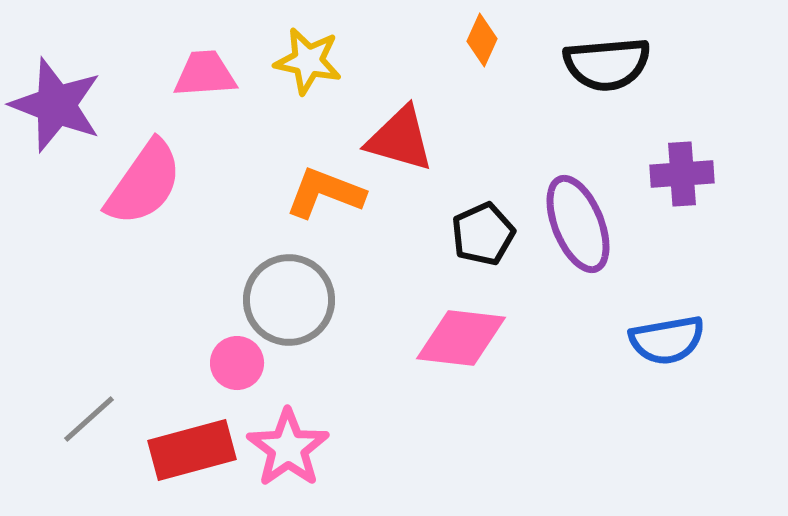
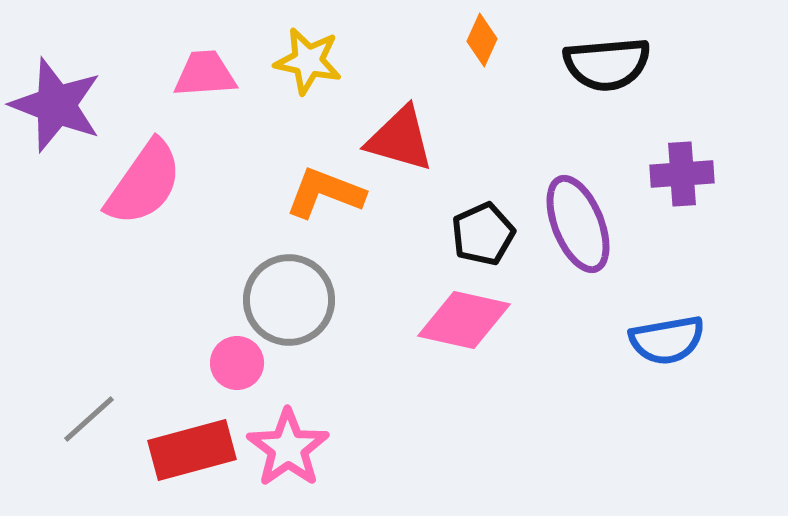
pink diamond: moved 3 px right, 18 px up; rotated 6 degrees clockwise
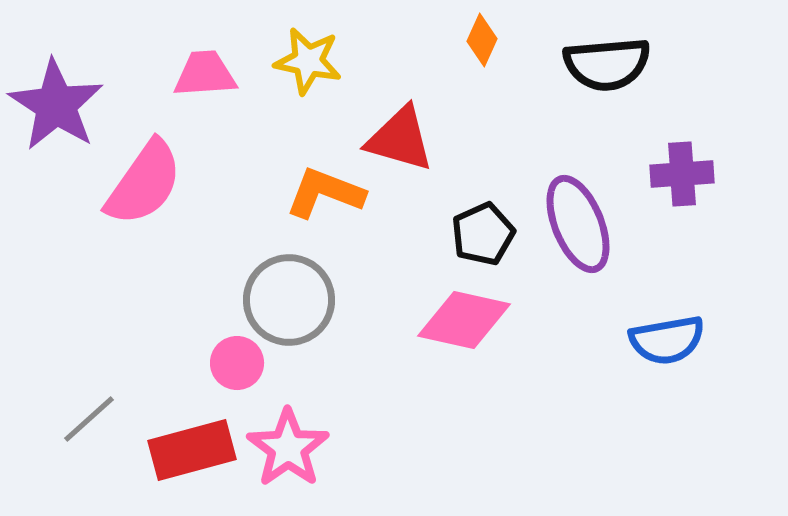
purple star: rotated 12 degrees clockwise
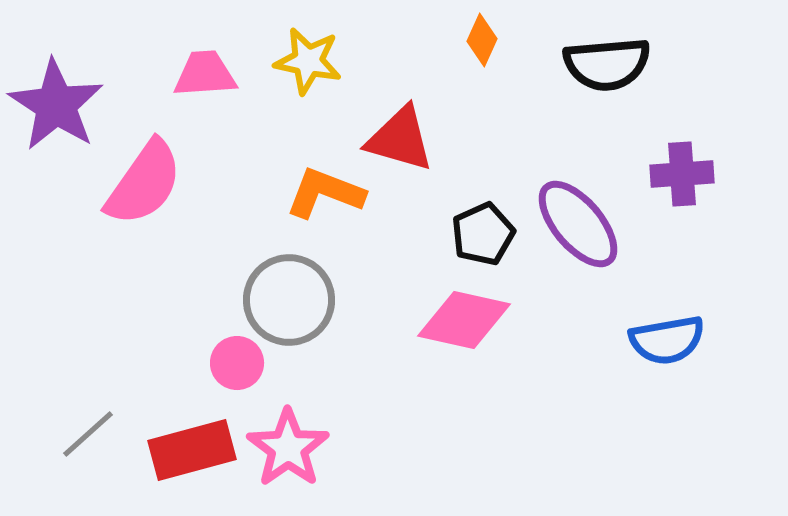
purple ellipse: rotated 18 degrees counterclockwise
gray line: moved 1 px left, 15 px down
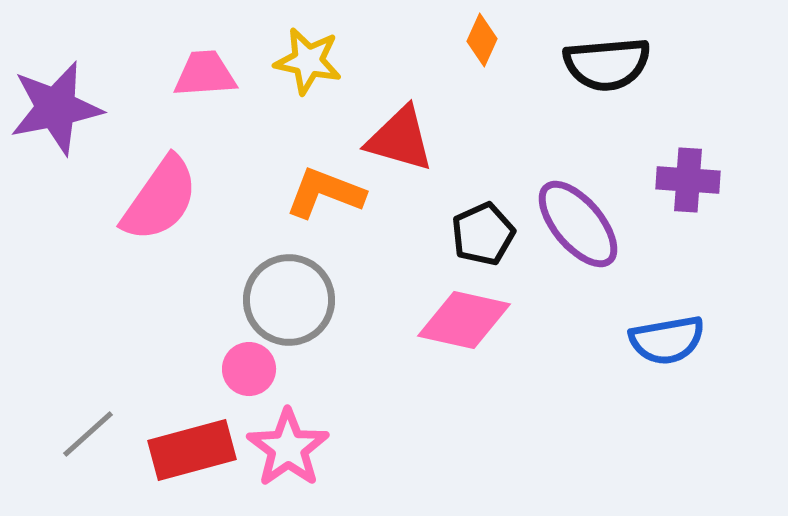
purple star: moved 3 px down; rotated 28 degrees clockwise
purple cross: moved 6 px right, 6 px down; rotated 8 degrees clockwise
pink semicircle: moved 16 px right, 16 px down
pink circle: moved 12 px right, 6 px down
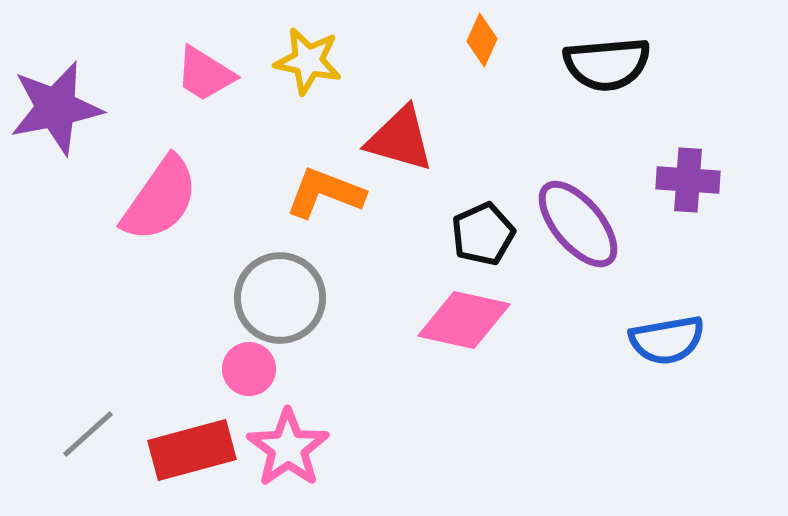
pink trapezoid: rotated 144 degrees counterclockwise
gray circle: moved 9 px left, 2 px up
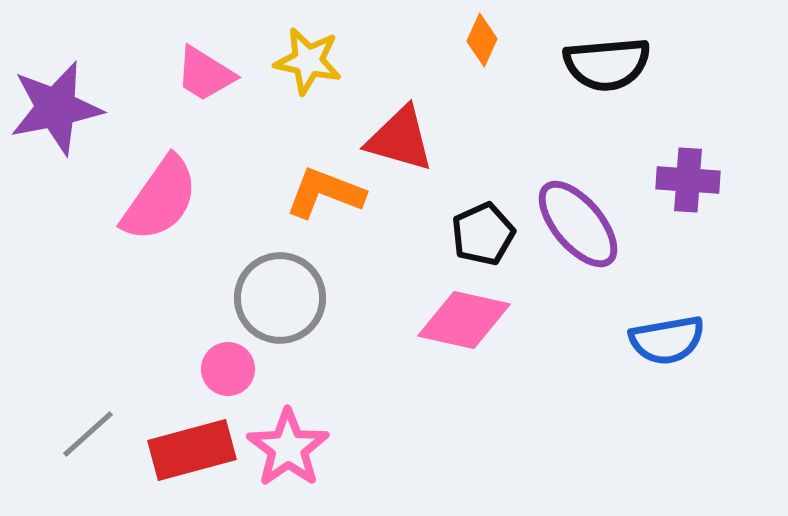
pink circle: moved 21 px left
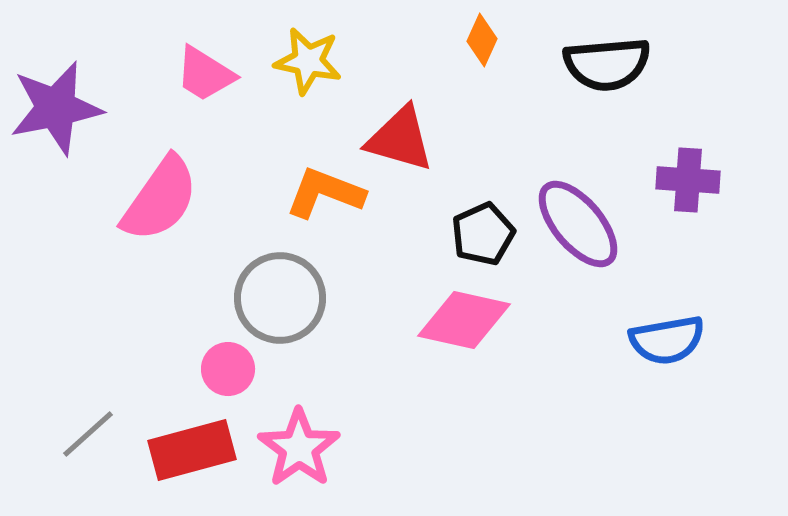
pink star: moved 11 px right
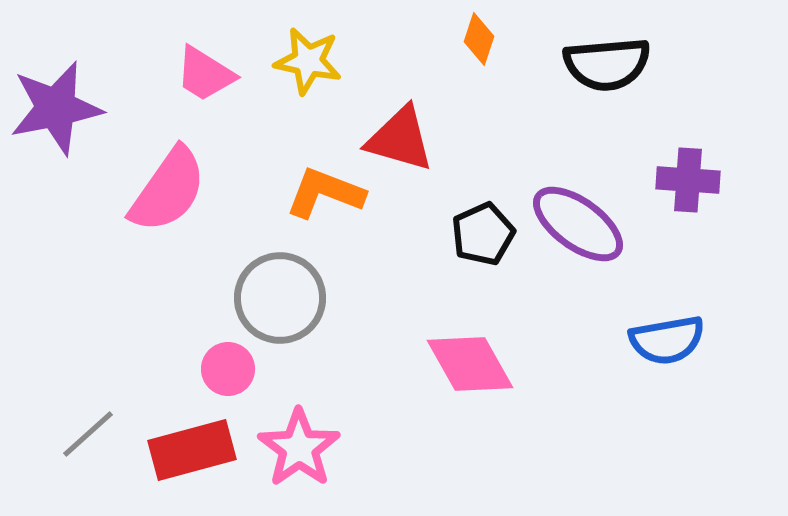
orange diamond: moved 3 px left, 1 px up; rotated 6 degrees counterclockwise
pink semicircle: moved 8 px right, 9 px up
purple ellipse: rotated 14 degrees counterclockwise
pink diamond: moved 6 px right, 44 px down; rotated 48 degrees clockwise
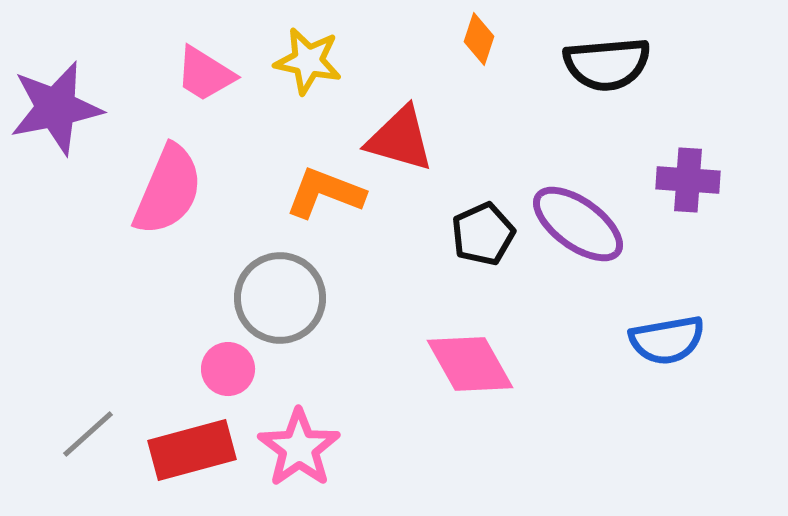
pink semicircle: rotated 12 degrees counterclockwise
